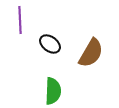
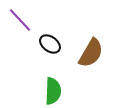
purple line: rotated 40 degrees counterclockwise
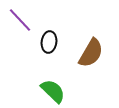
black ellipse: moved 1 px left, 2 px up; rotated 60 degrees clockwise
green semicircle: rotated 48 degrees counterclockwise
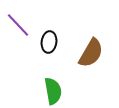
purple line: moved 2 px left, 5 px down
green semicircle: rotated 36 degrees clockwise
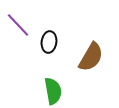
brown semicircle: moved 4 px down
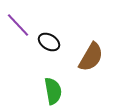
black ellipse: rotated 65 degrees counterclockwise
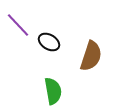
brown semicircle: moved 1 px up; rotated 12 degrees counterclockwise
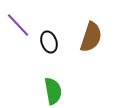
black ellipse: rotated 40 degrees clockwise
brown semicircle: moved 19 px up
